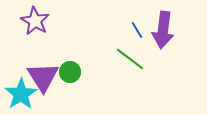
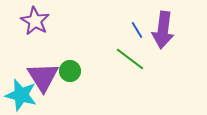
green circle: moved 1 px up
cyan star: moved 1 px down; rotated 24 degrees counterclockwise
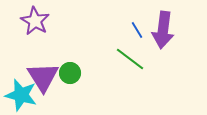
green circle: moved 2 px down
